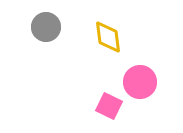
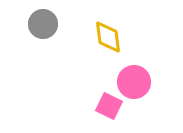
gray circle: moved 3 px left, 3 px up
pink circle: moved 6 px left
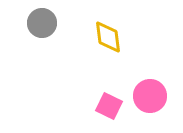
gray circle: moved 1 px left, 1 px up
pink circle: moved 16 px right, 14 px down
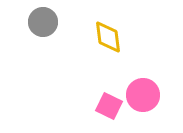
gray circle: moved 1 px right, 1 px up
pink circle: moved 7 px left, 1 px up
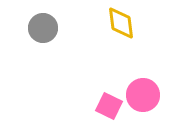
gray circle: moved 6 px down
yellow diamond: moved 13 px right, 14 px up
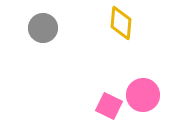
yellow diamond: rotated 12 degrees clockwise
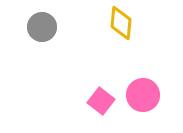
gray circle: moved 1 px left, 1 px up
pink square: moved 8 px left, 5 px up; rotated 12 degrees clockwise
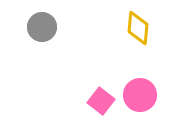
yellow diamond: moved 17 px right, 5 px down
pink circle: moved 3 px left
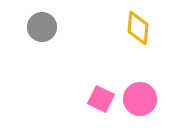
pink circle: moved 4 px down
pink square: moved 2 px up; rotated 12 degrees counterclockwise
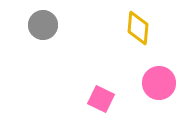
gray circle: moved 1 px right, 2 px up
pink circle: moved 19 px right, 16 px up
